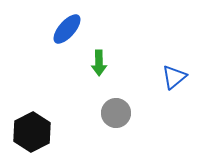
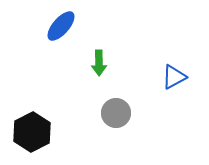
blue ellipse: moved 6 px left, 3 px up
blue triangle: rotated 12 degrees clockwise
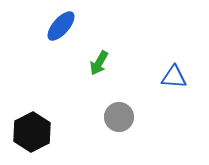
green arrow: rotated 30 degrees clockwise
blue triangle: rotated 32 degrees clockwise
gray circle: moved 3 px right, 4 px down
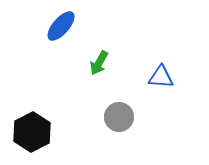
blue triangle: moved 13 px left
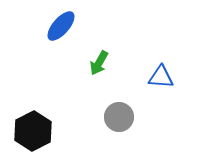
black hexagon: moved 1 px right, 1 px up
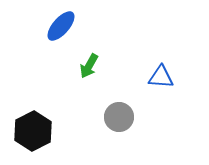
green arrow: moved 10 px left, 3 px down
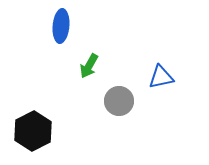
blue ellipse: rotated 36 degrees counterclockwise
blue triangle: rotated 16 degrees counterclockwise
gray circle: moved 16 px up
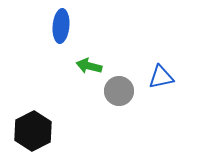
green arrow: rotated 75 degrees clockwise
gray circle: moved 10 px up
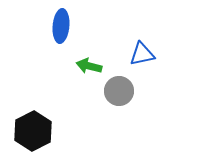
blue triangle: moved 19 px left, 23 px up
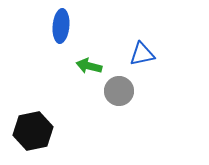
black hexagon: rotated 15 degrees clockwise
